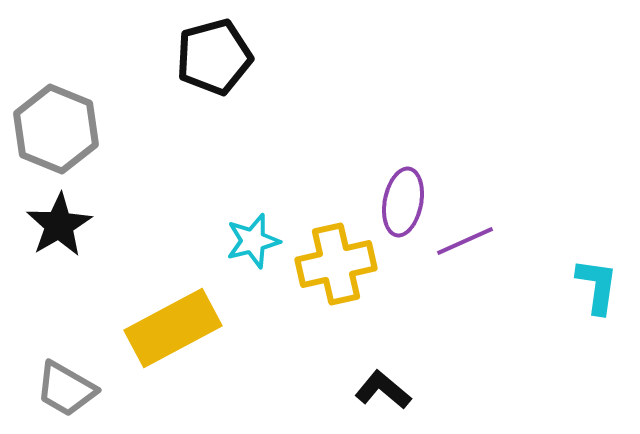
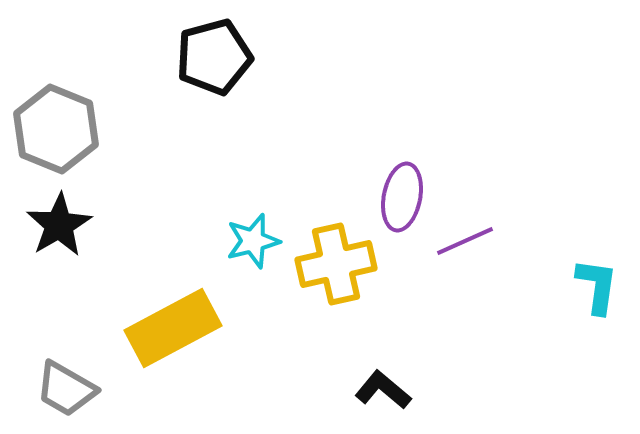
purple ellipse: moved 1 px left, 5 px up
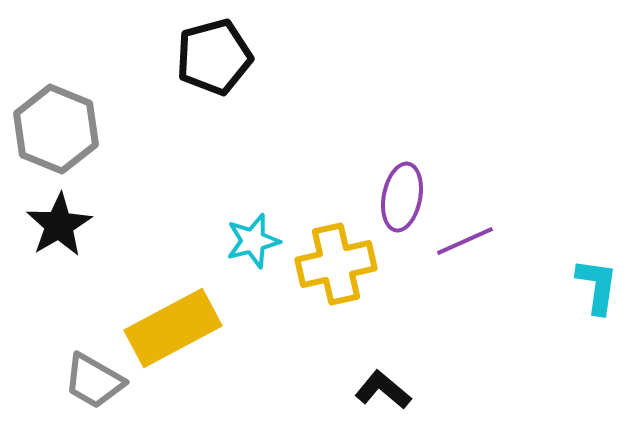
gray trapezoid: moved 28 px right, 8 px up
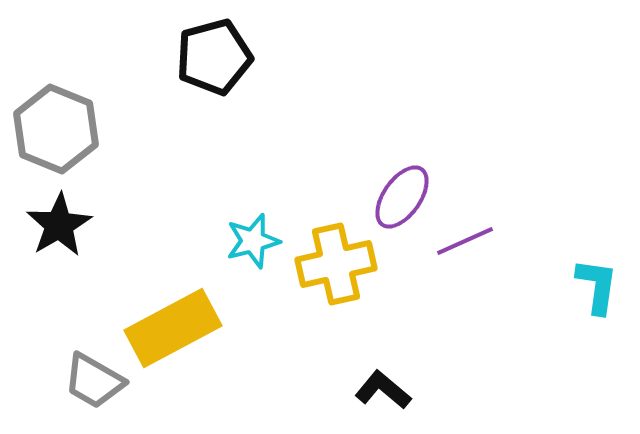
purple ellipse: rotated 24 degrees clockwise
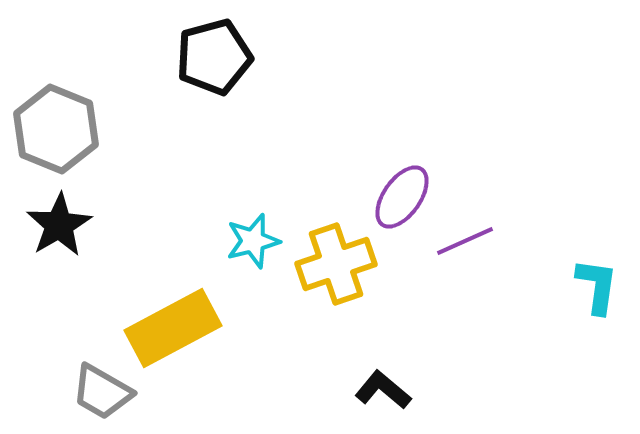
yellow cross: rotated 6 degrees counterclockwise
gray trapezoid: moved 8 px right, 11 px down
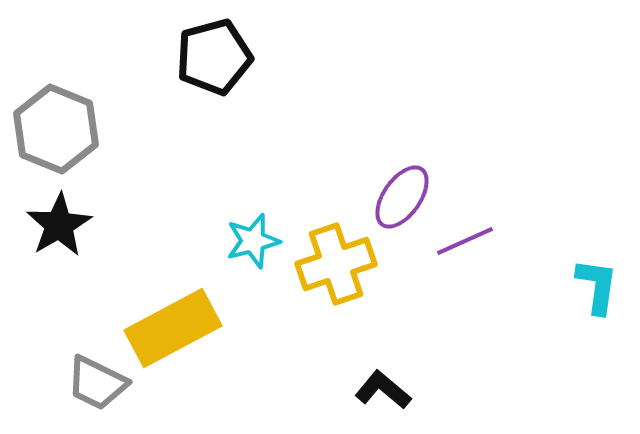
gray trapezoid: moved 5 px left, 9 px up; rotated 4 degrees counterclockwise
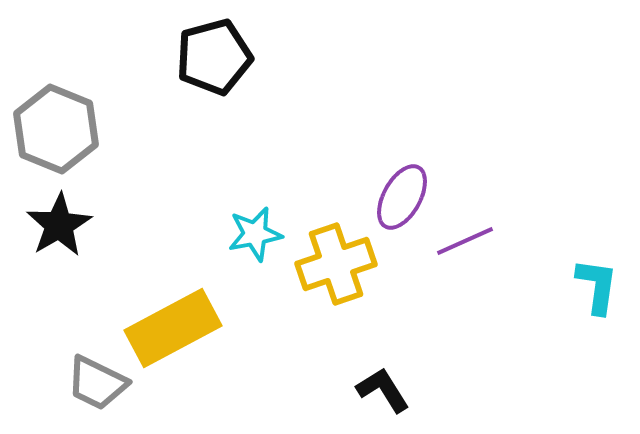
purple ellipse: rotated 6 degrees counterclockwise
cyan star: moved 2 px right, 7 px up; rotated 4 degrees clockwise
black L-shape: rotated 18 degrees clockwise
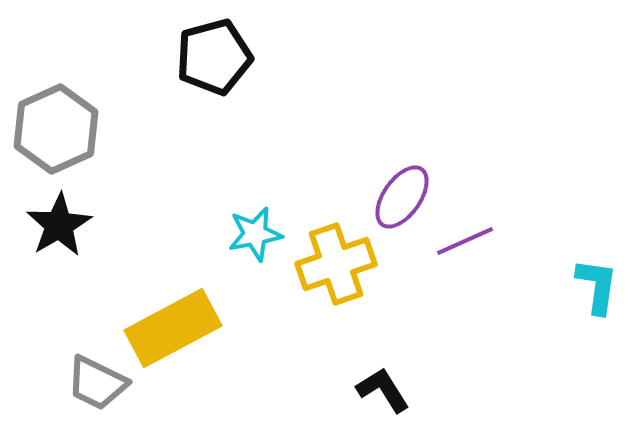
gray hexagon: rotated 14 degrees clockwise
purple ellipse: rotated 6 degrees clockwise
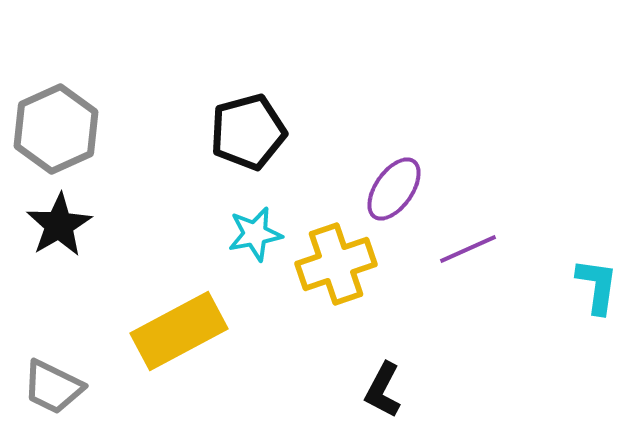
black pentagon: moved 34 px right, 75 px down
purple ellipse: moved 8 px left, 8 px up
purple line: moved 3 px right, 8 px down
yellow rectangle: moved 6 px right, 3 px down
gray trapezoid: moved 44 px left, 4 px down
black L-shape: rotated 120 degrees counterclockwise
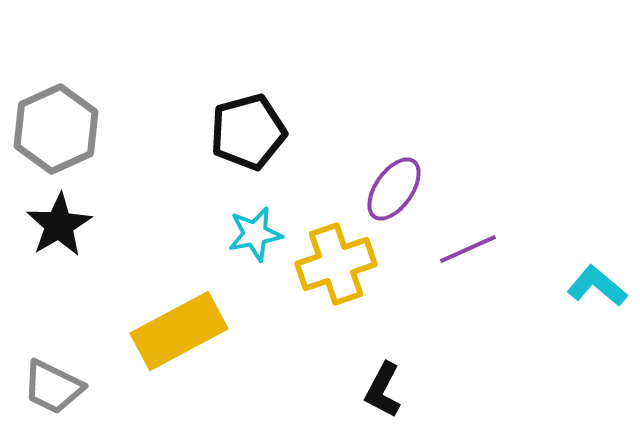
cyan L-shape: rotated 58 degrees counterclockwise
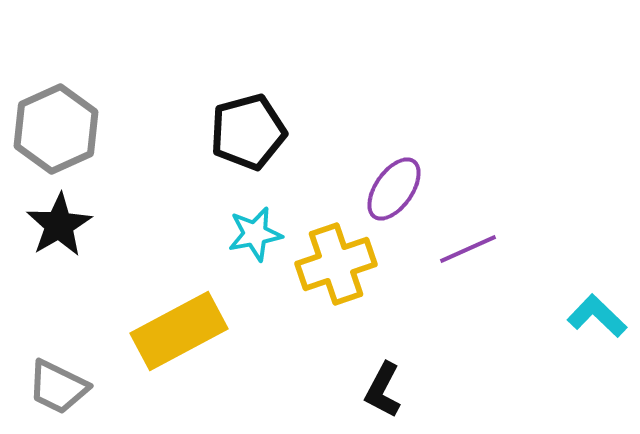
cyan L-shape: moved 30 px down; rotated 4 degrees clockwise
gray trapezoid: moved 5 px right
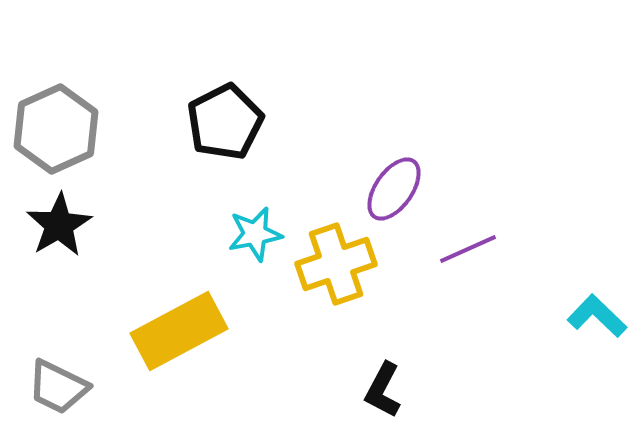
black pentagon: moved 23 px left, 10 px up; rotated 12 degrees counterclockwise
